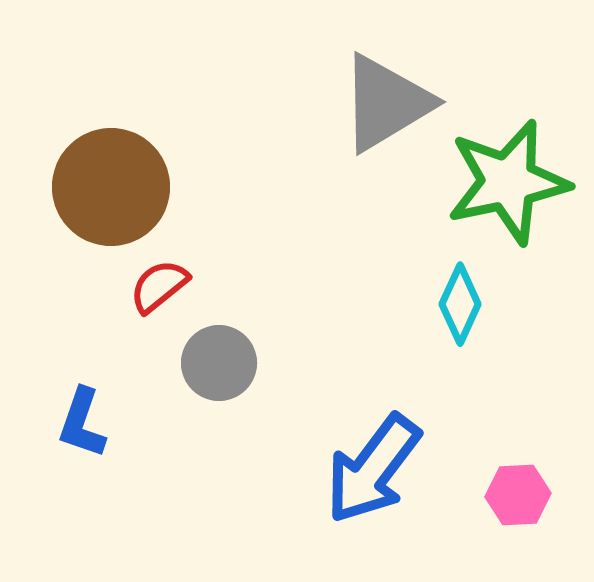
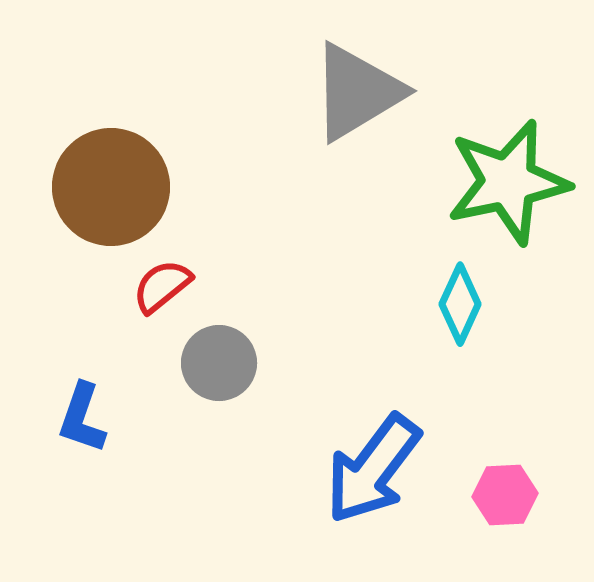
gray triangle: moved 29 px left, 11 px up
red semicircle: moved 3 px right
blue L-shape: moved 5 px up
pink hexagon: moved 13 px left
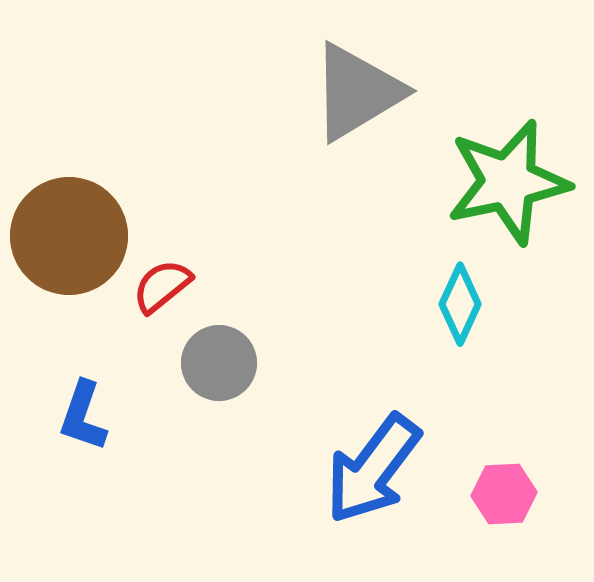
brown circle: moved 42 px left, 49 px down
blue L-shape: moved 1 px right, 2 px up
pink hexagon: moved 1 px left, 1 px up
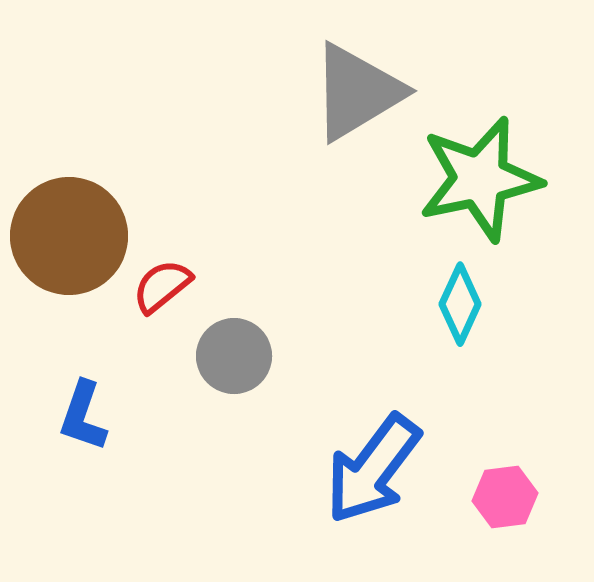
green star: moved 28 px left, 3 px up
gray circle: moved 15 px right, 7 px up
pink hexagon: moved 1 px right, 3 px down; rotated 4 degrees counterclockwise
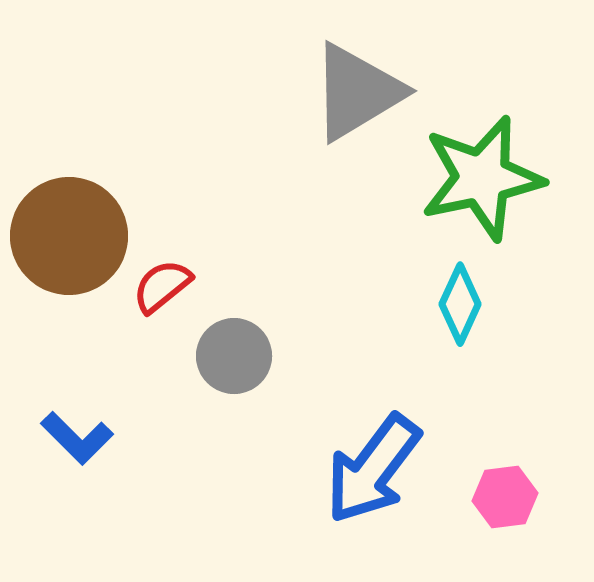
green star: moved 2 px right, 1 px up
blue L-shape: moved 6 px left, 22 px down; rotated 64 degrees counterclockwise
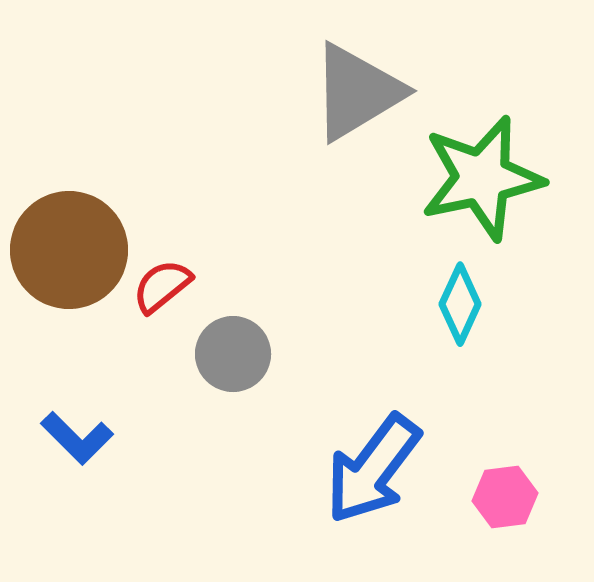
brown circle: moved 14 px down
gray circle: moved 1 px left, 2 px up
